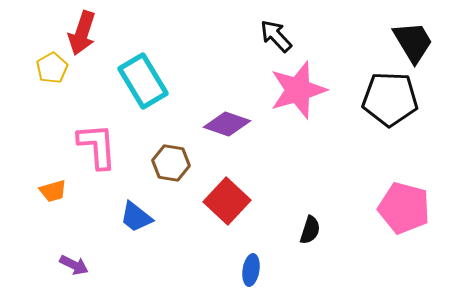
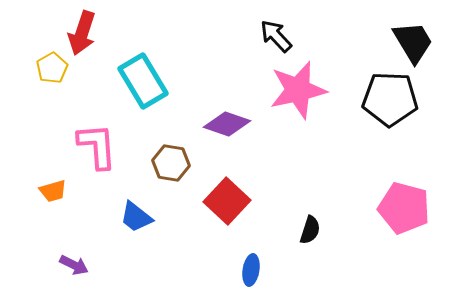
pink star: rotated 4 degrees clockwise
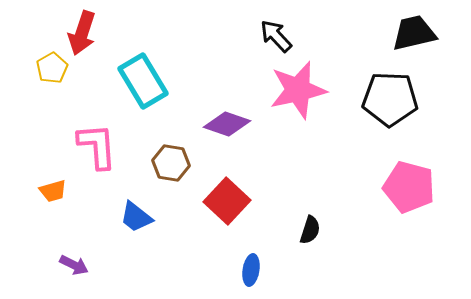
black trapezoid: moved 1 px right, 9 px up; rotated 72 degrees counterclockwise
pink pentagon: moved 5 px right, 21 px up
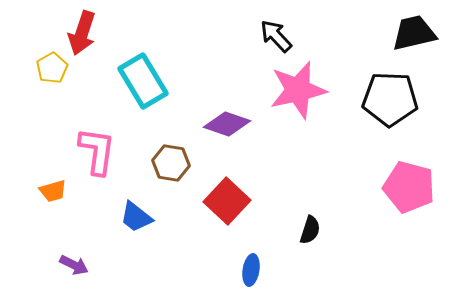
pink L-shape: moved 5 px down; rotated 12 degrees clockwise
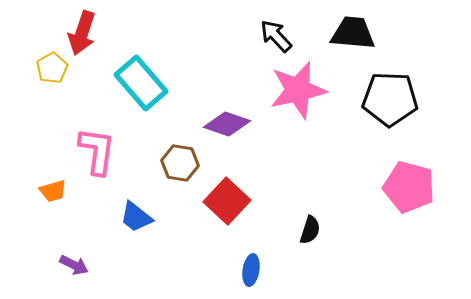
black trapezoid: moved 61 px left; rotated 18 degrees clockwise
cyan rectangle: moved 2 px left, 2 px down; rotated 10 degrees counterclockwise
brown hexagon: moved 9 px right
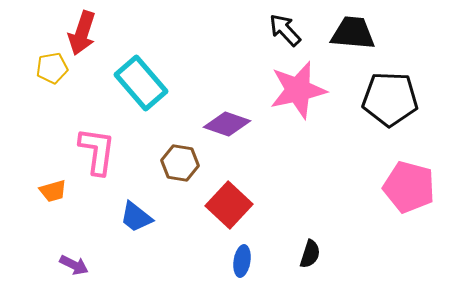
black arrow: moved 9 px right, 6 px up
yellow pentagon: rotated 20 degrees clockwise
red square: moved 2 px right, 4 px down
black semicircle: moved 24 px down
blue ellipse: moved 9 px left, 9 px up
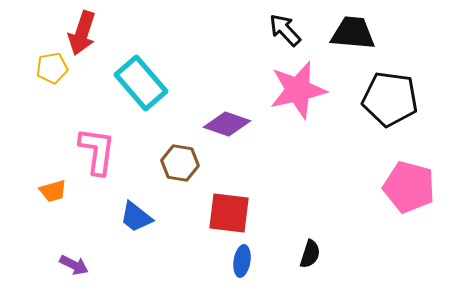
black pentagon: rotated 6 degrees clockwise
red square: moved 8 px down; rotated 36 degrees counterclockwise
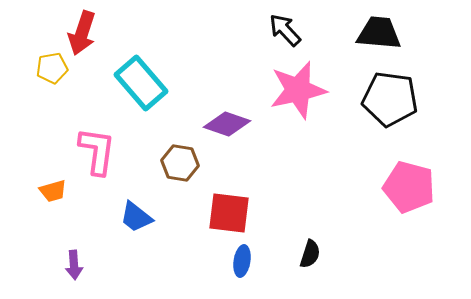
black trapezoid: moved 26 px right
purple arrow: rotated 60 degrees clockwise
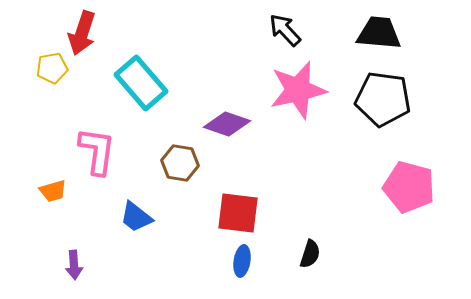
black pentagon: moved 7 px left
red square: moved 9 px right
